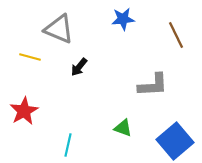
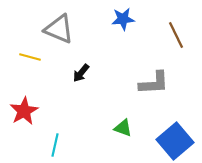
black arrow: moved 2 px right, 6 px down
gray L-shape: moved 1 px right, 2 px up
cyan line: moved 13 px left
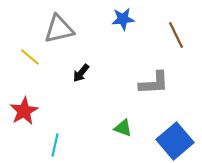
gray triangle: rotated 36 degrees counterclockwise
yellow line: rotated 25 degrees clockwise
